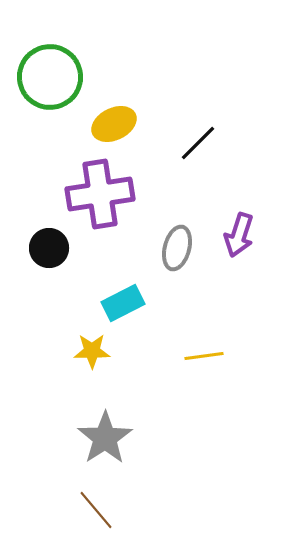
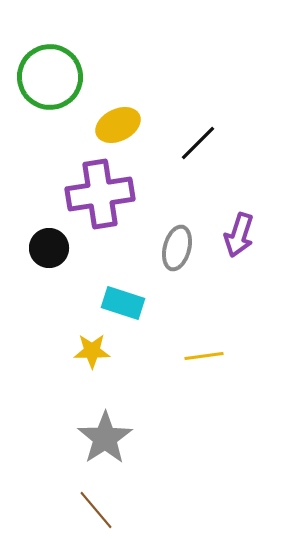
yellow ellipse: moved 4 px right, 1 px down
cyan rectangle: rotated 45 degrees clockwise
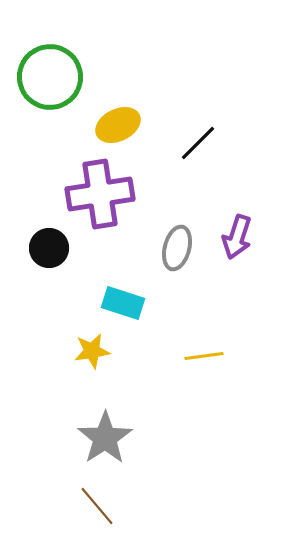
purple arrow: moved 2 px left, 2 px down
yellow star: rotated 9 degrees counterclockwise
brown line: moved 1 px right, 4 px up
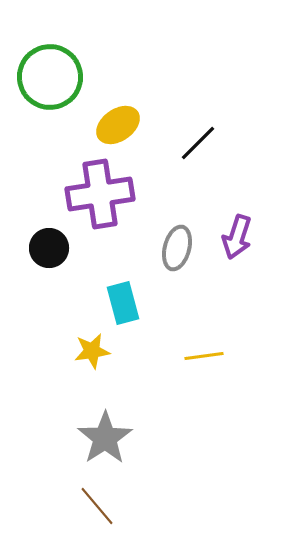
yellow ellipse: rotated 9 degrees counterclockwise
cyan rectangle: rotated 57 degrees clockwise
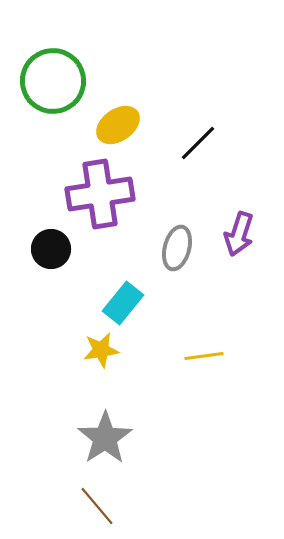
green circle: moved 3 px right, 4 px down
purple arrow: moved 2 px right, 3 px up
black circle: moved 2 px right, 1 px down
cyan rectangle: rotated 54 degrees clockwise
yellow star: moved 9 px right, 1 px up
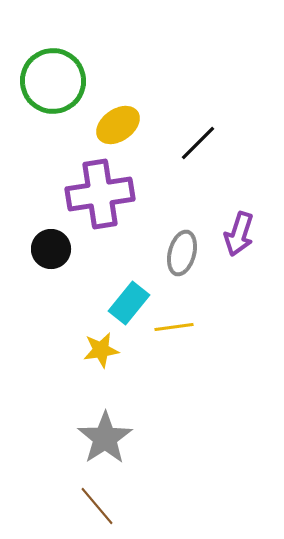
gray ellipse: moved 5 px right, 5 px down
cyan rectangle: moved 6 px right
yellow line: moved 30 px left, 29 px up
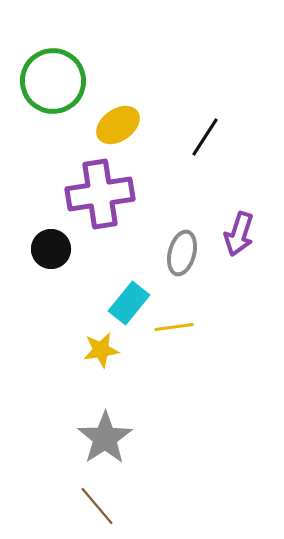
black line: moved 7 px right, 6 px up; rotated 12 degrees counterclockwise
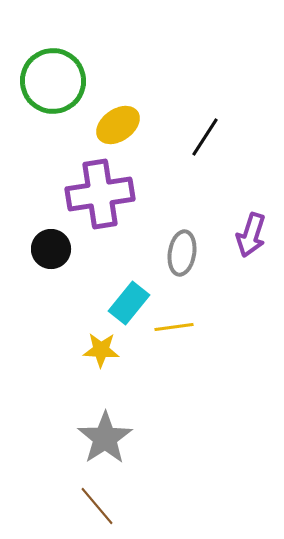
purple arrow: moved 12 px right, 1 px down
gray ellipse: rotated 6 degrees counterclockwise
yellow star: rotated 12 degrees clockwise
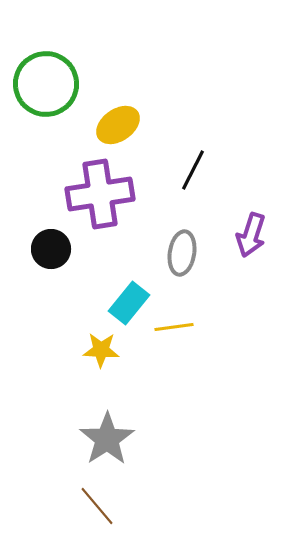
green circle: moved 7 px left, 3 px down
black line: moved 12 px left, 33 px down; rotated 6 degrees counterclockwise
gray star: moved 2 px right, 1 px down
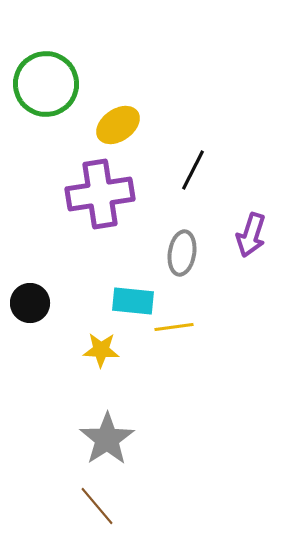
black circle: moved 21 px left, 54 px down
cyan rectangle: moved 4 px right, 2 px up; rotated 57 degrees clockwise
